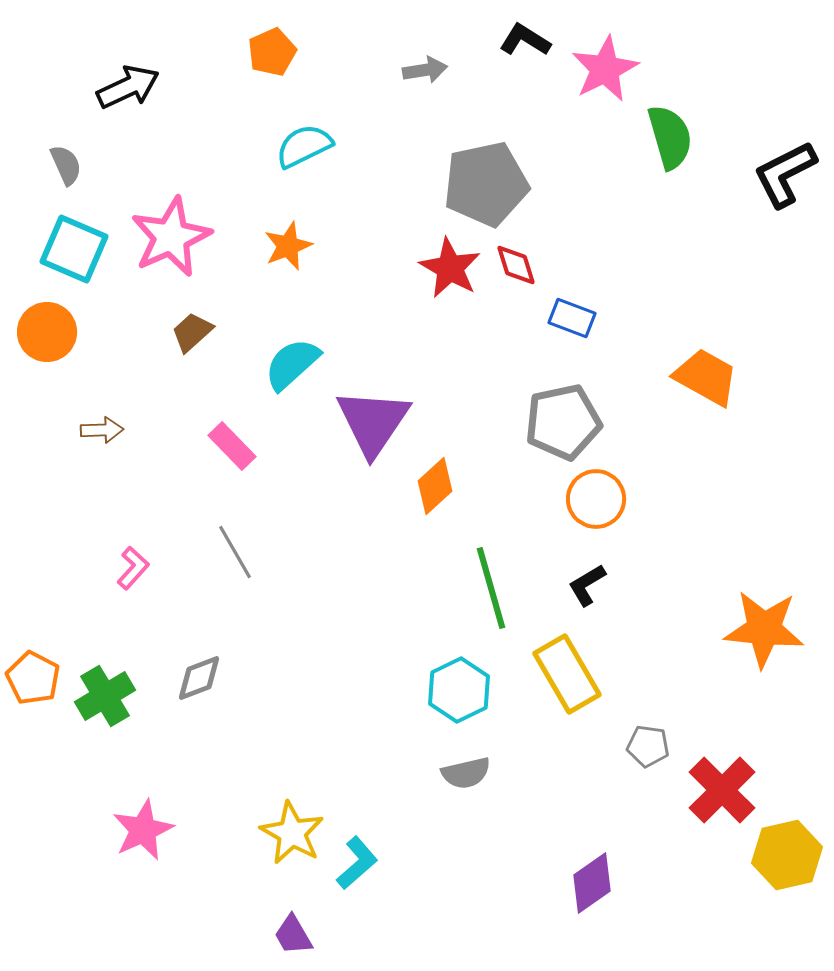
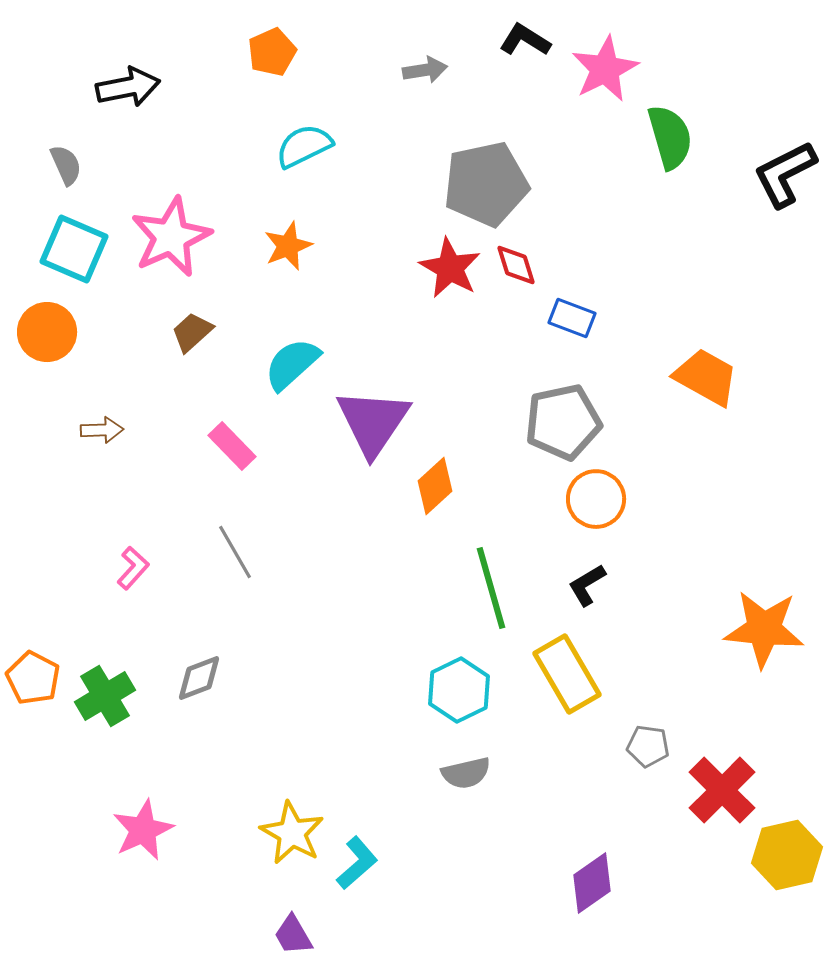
black arrow at (128, 87): rotated 14 degrees clockwise
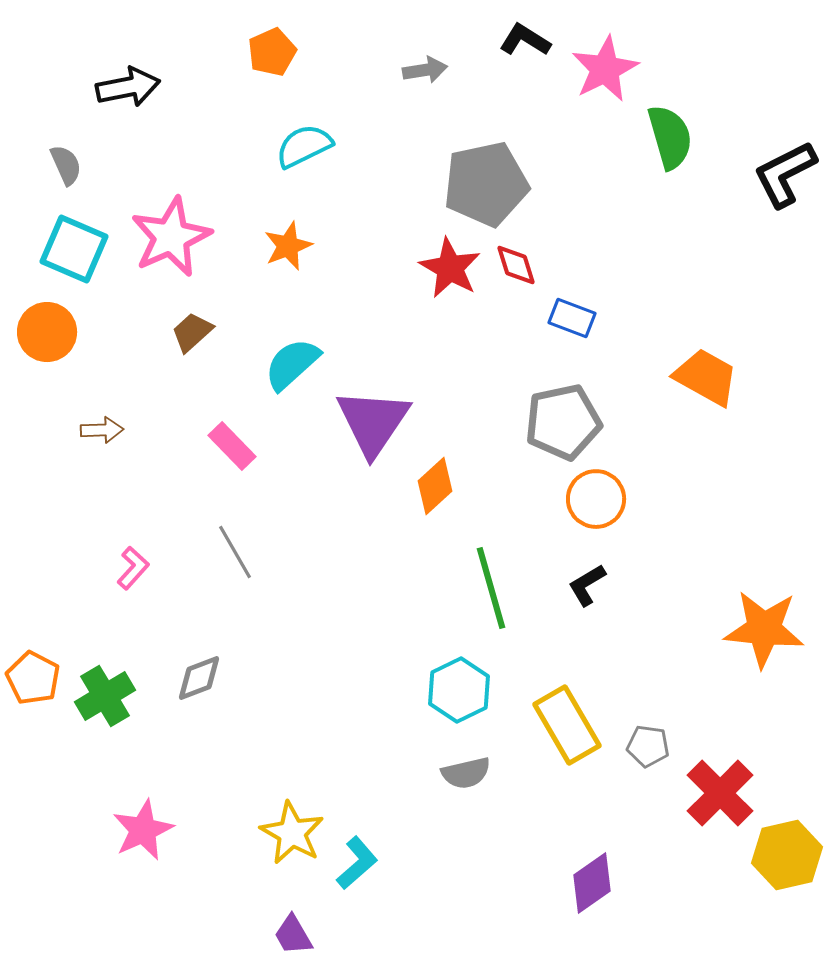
yellow rectangle at (567, 674): moved 51 px down
red cross at (722, 790): moved 2 px left, 3 px down
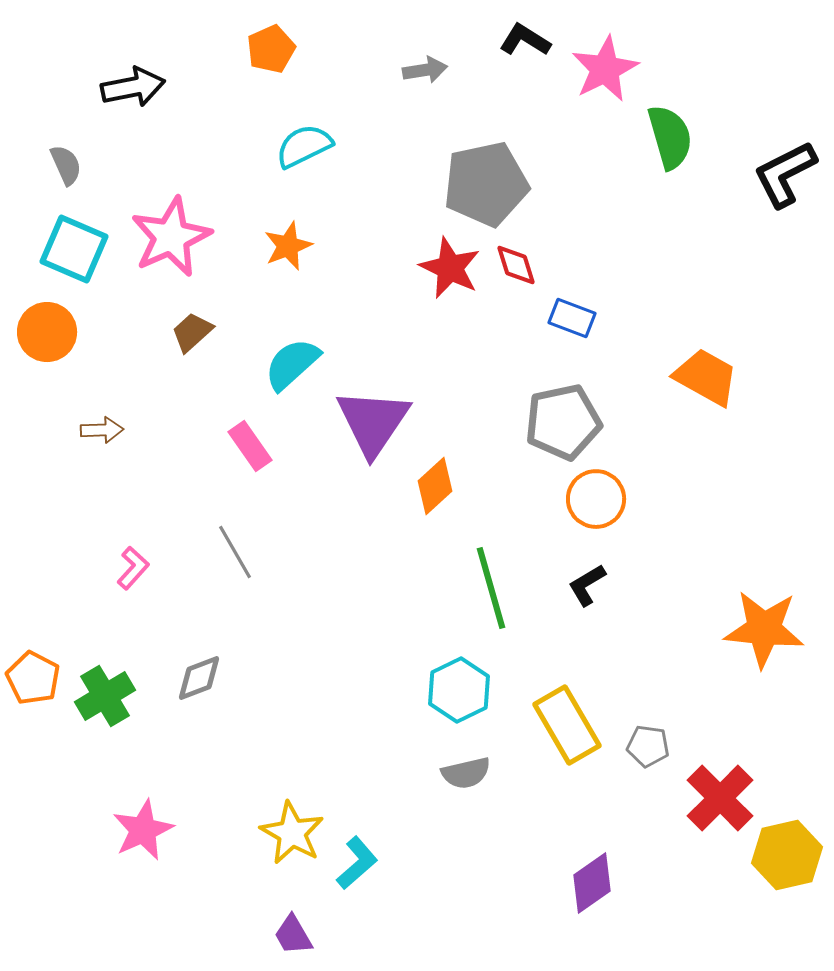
orange pentagon at (272, 52): moved 1 px left, 3 px up
black arrow at (128, 87): moved 5 px right
red star at (450, 268): rotated 4 degrees counterclockwise
pink rectangle at (232, 446): moved 18 px right; rotated 9 degrees clockwise
red cross at (720, 793): moved 5 px down
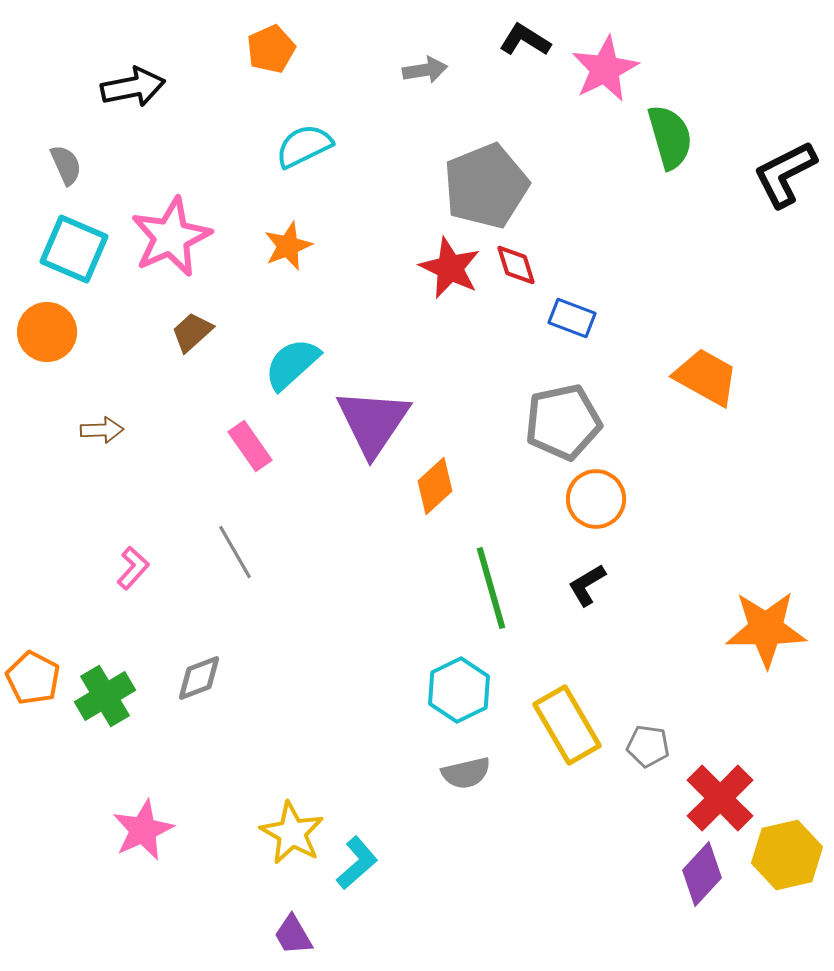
gray pentagon at (486, 184): moved 2 px down; rotated 10 degrees counterclockwise
orange star at (764, 629): moved 2 px right; rotated 6 degrees counterclockwise
purple diamond at (592, 883): moved 110 px right, 9 px up; rotated 12 degrees counterclockwise
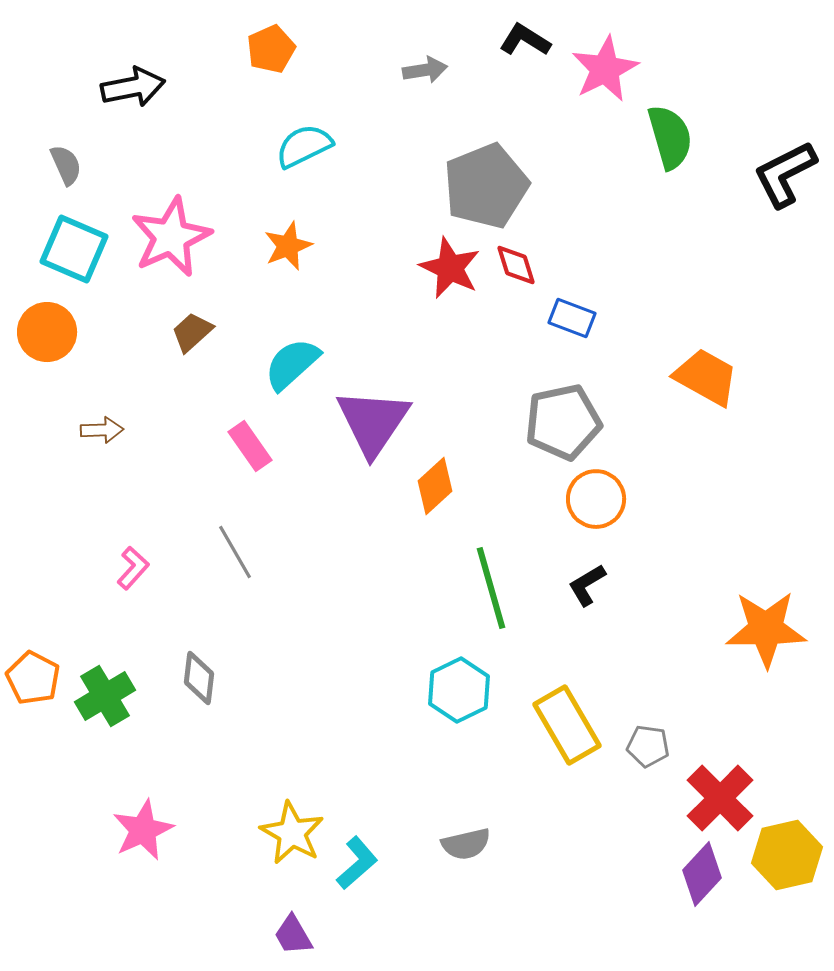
gray diamond at (199, 678): rotated 62 degrees counterclockwise
gray semicircle at (466, 773): moved 71 px down
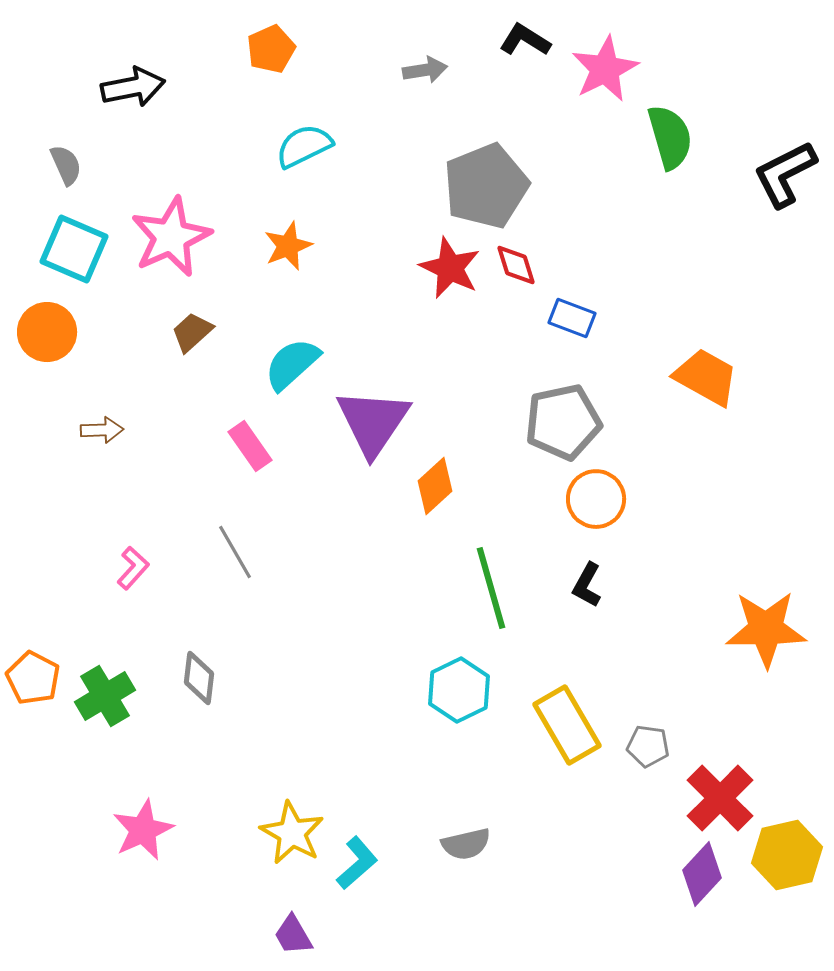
black L-shape at (587, 585): rotated 30 degrees counterclockwise
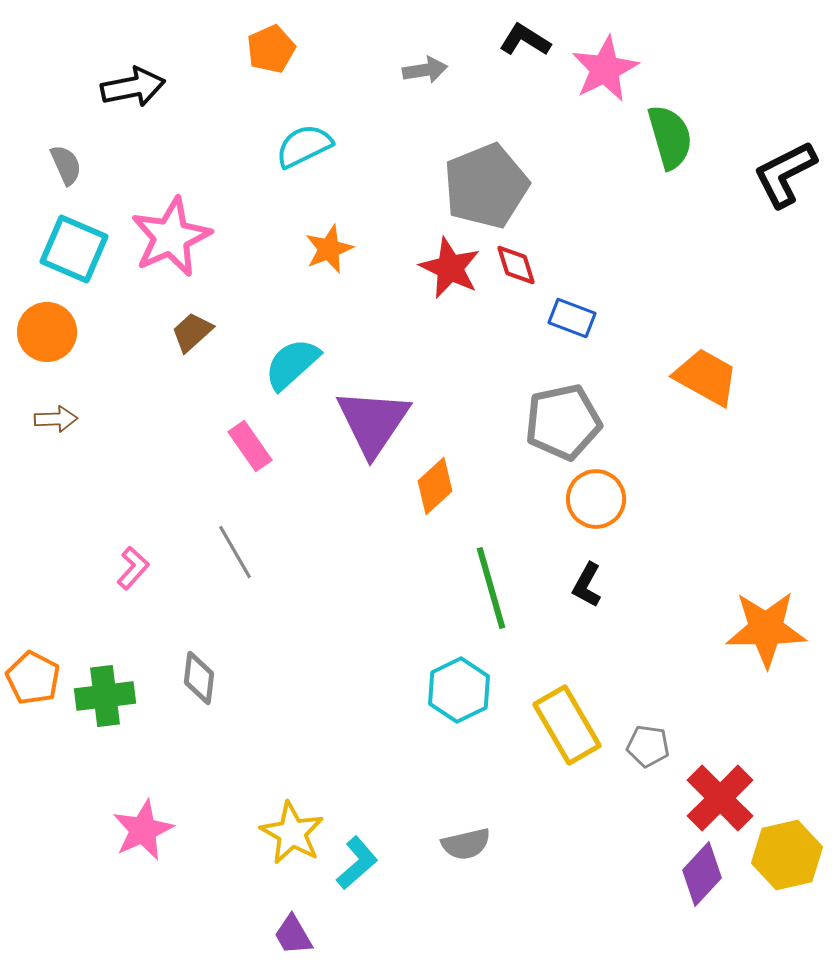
orange star at (288, 246): moved 41 px right, 3 px down
brown arrow at (102, 430): moved 46 px left, 11 px up
green cross at (105, 696): rotated 24 degrees clockwise
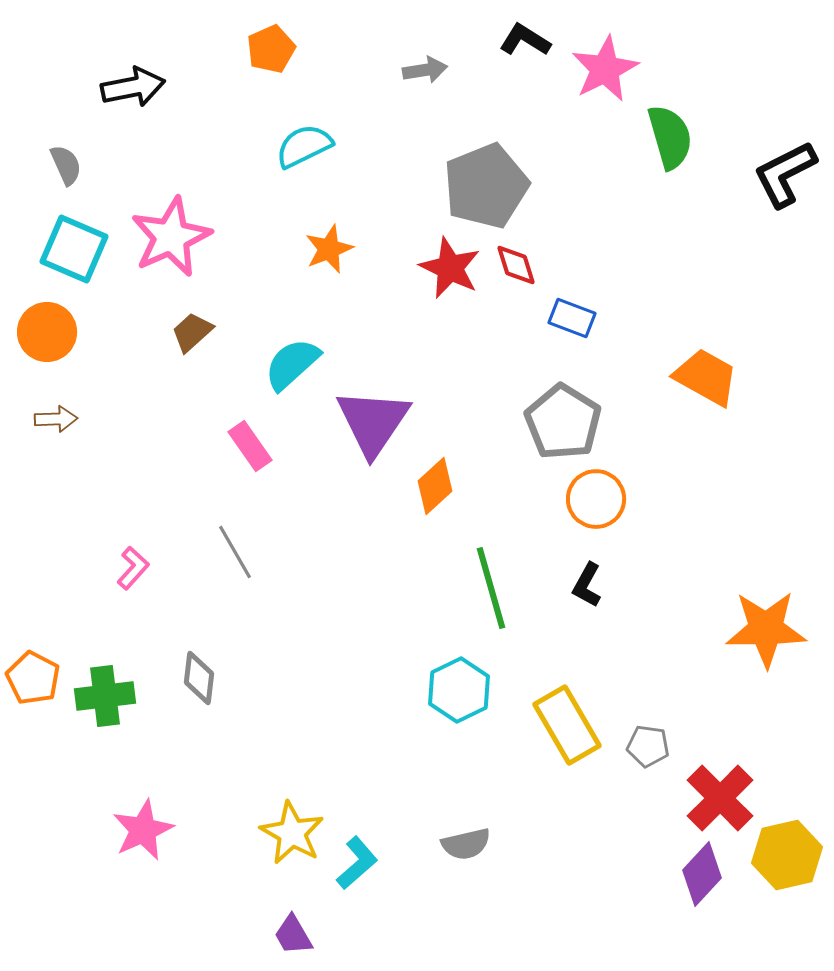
gray pentagon at (563, 422): rotated 28 degrees counterclockwise
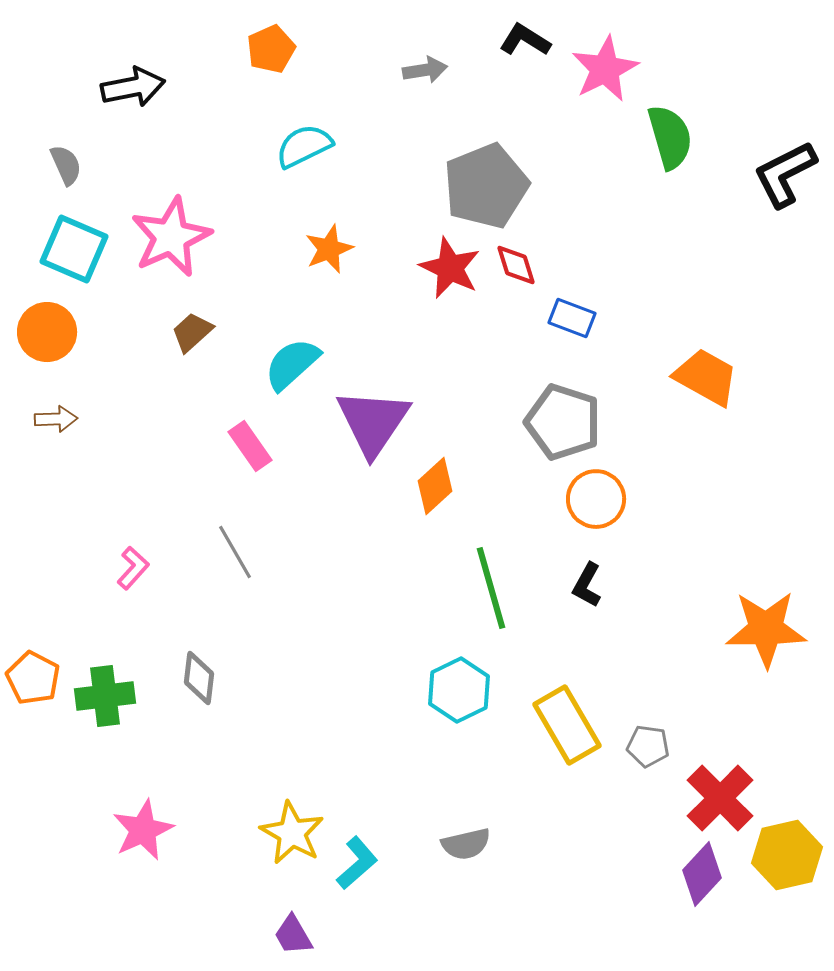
gray pentagon at (563, 422): rotated 14 degrees counterclockwise
